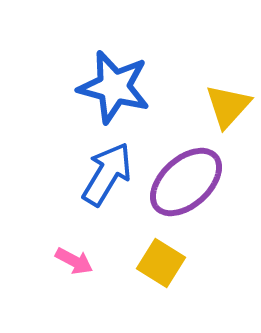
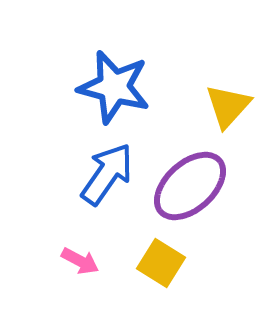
blue arrow: rotated 4 degrees clockwise
purple ellipse: moved 4 px right, 4 px down
pink arrow: moved 6 px right
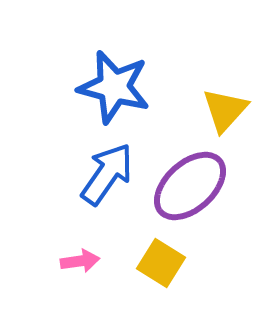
yellow triangle: moved 3 px left, 4 px down
pink arrow: rotated 36 degrees counterclockwise
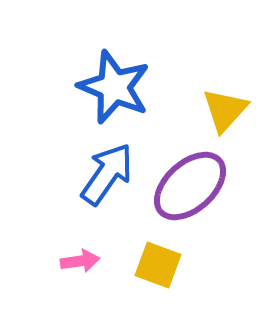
blue star: rotated 8 degrees clockwise
yellow square: moved 3 px left, 2 px down; rotated 12 degrees counterclockwise
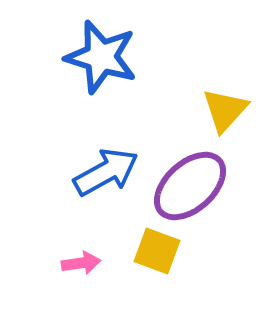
blue star: moved 13 px left, 30 px up; rotated 6 degrees counterclockwise
blue arrow: moved 1 px left, 2 px up; rotated 26 degrees clockwise
pink arrow: moved 1 px right, 2 px down
yellow square: moved 1 px left, 14 px up
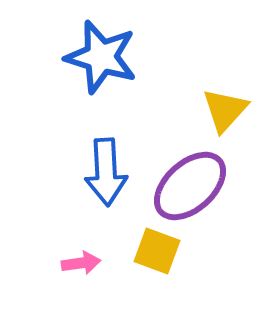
blue arrow: rotated 116 degrees clockwise
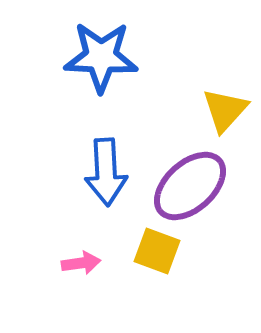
blue star: rotated 14 degrees counterclockwise
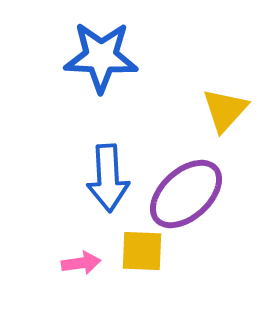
blue arrow: moved 2 px right, 6 px down
purple ellipse: moved 4 px left, 8 px down
yellow square: moved 15 px left; rotated 18 degrees counterclockwise
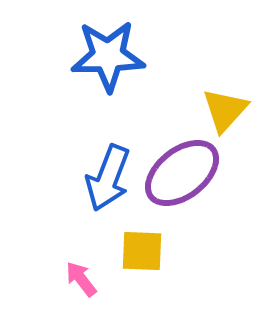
blue star: moved 7 px right, 1 px up; rotated 4 degrees counterclockwise
blue arrow: rotated 24 degrees clockwise
purple ellipse: moved 4 px left, 21 px up; rotated 4 degrees clockwise
pink arrow: moved 16 px down; rotated 120 degrees counterclockwise
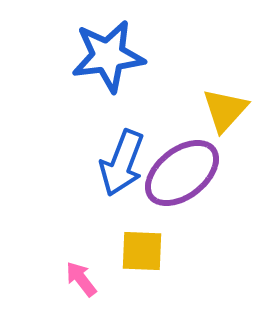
blue star: rotated 6 degrees counterclockwise
blue arrow: moved 14 px right, 15 px up
